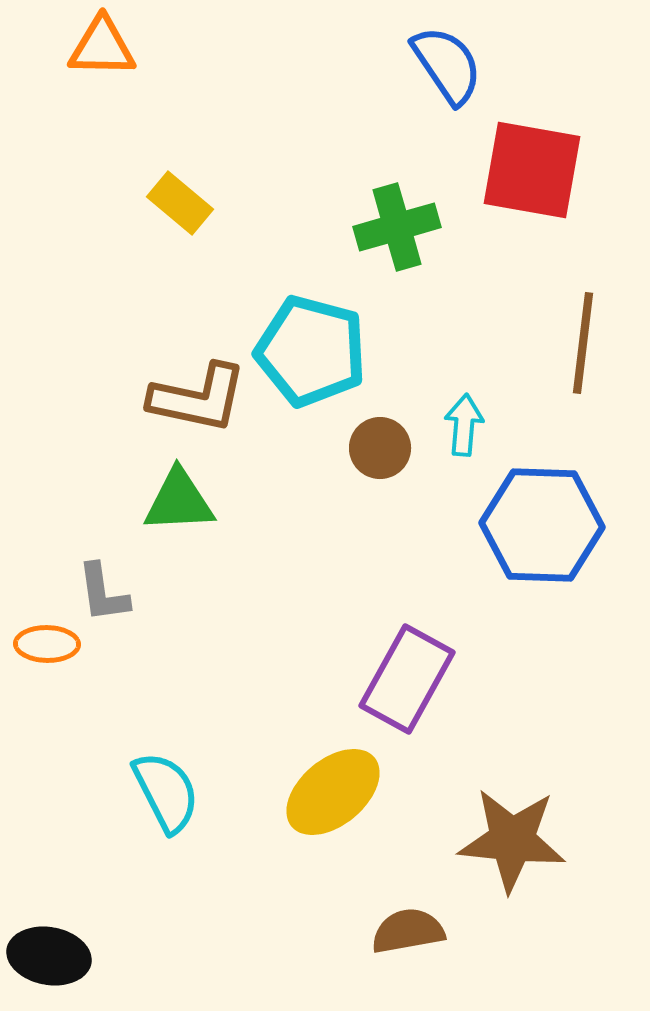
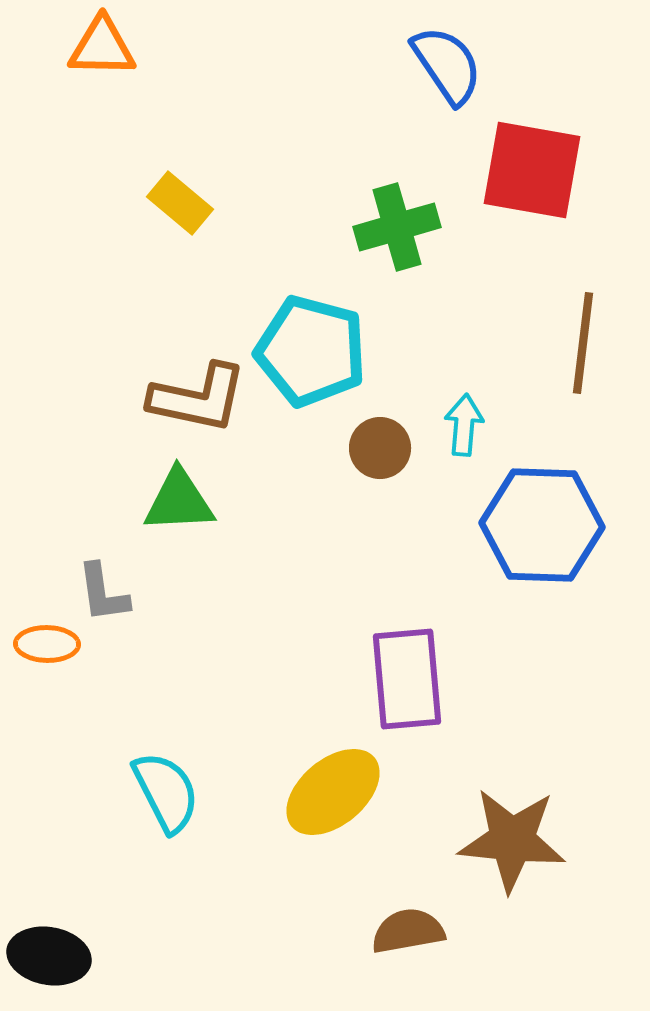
purple rectangle: rotated 34 degrees counterclockwise
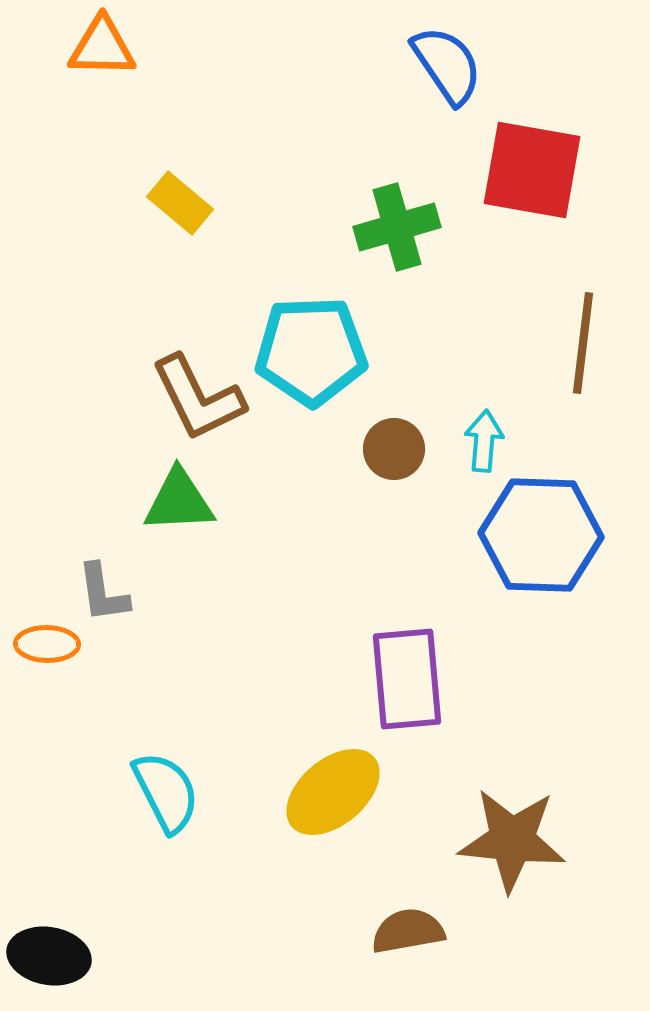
cyan pentagon: rotated 17 degrees counterclockwise
brown L-shape: rotated 52 degrees clockwise
cyan arrow: moved 20 px right, 16 px down
brown circle: moved 14 px right, 1 px down
blue hexagon: moved 1 px left, 10 px down
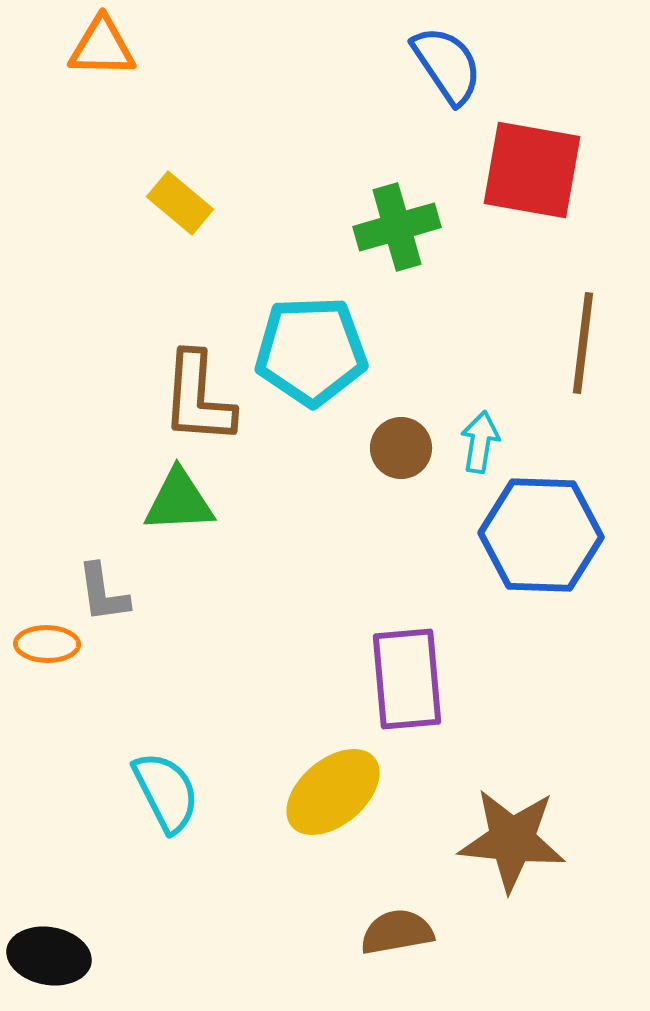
brown L-shape: rotated 30 degrees clockwise
cyan arrow: moved 4 px left, 1 px down; rotated 4 degrees clockwise
brown circle: moved 7 px right, 1 px up
brown semicircle: moved 11 px left, 1 px down
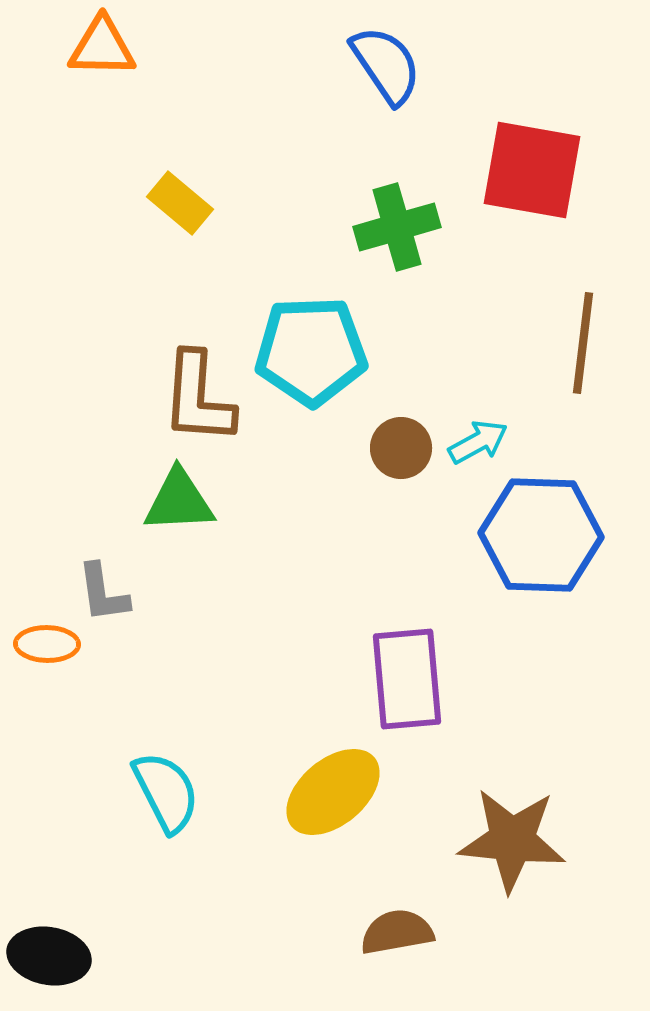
blue semicircle: moved 61 px left
cyan arrow: moved 2 px left; rotated 52 degrees clockwise
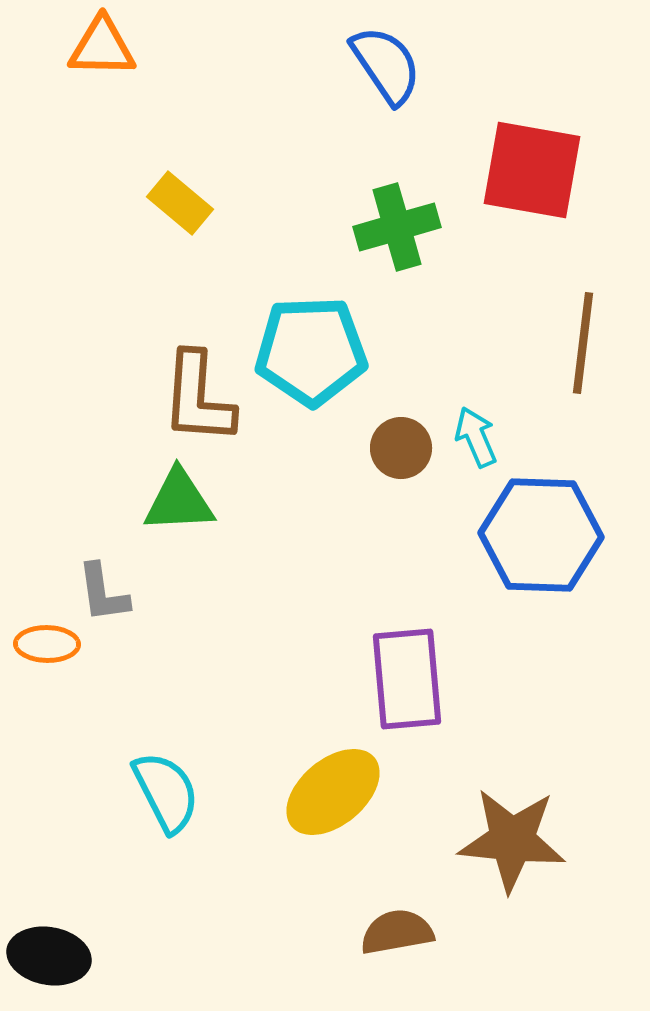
cyan arrow: moved 2 px left, 5 px up; rotated 84 degrees counterclockwise
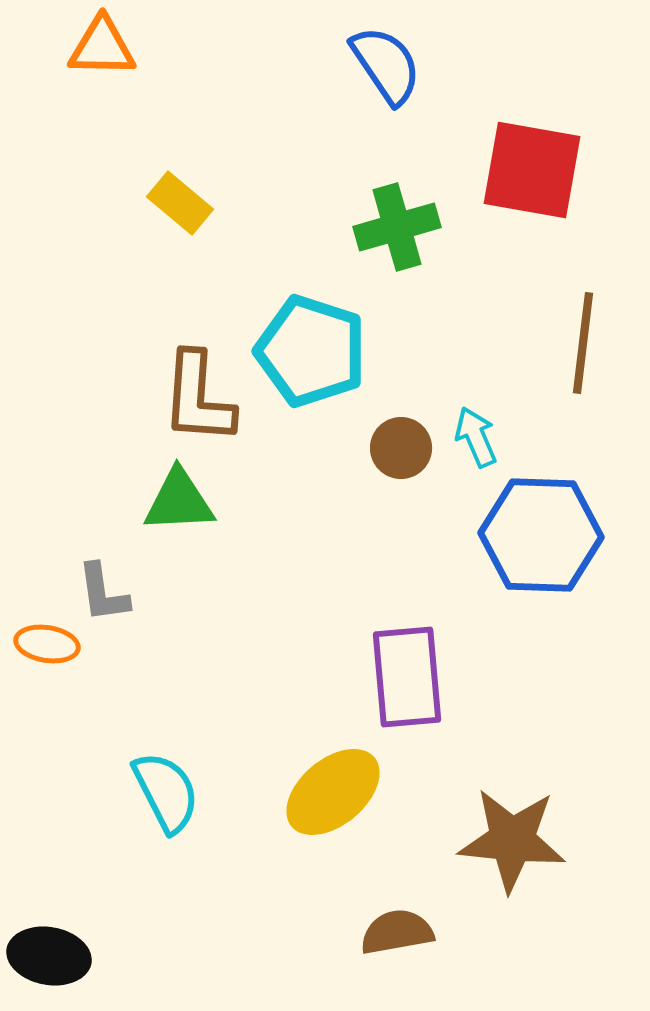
cyan pentagon: rotated 20 degrees clockwise
orange ellipse: rotated 8 degrees clockwise
purple rectangle: moved 2 px up
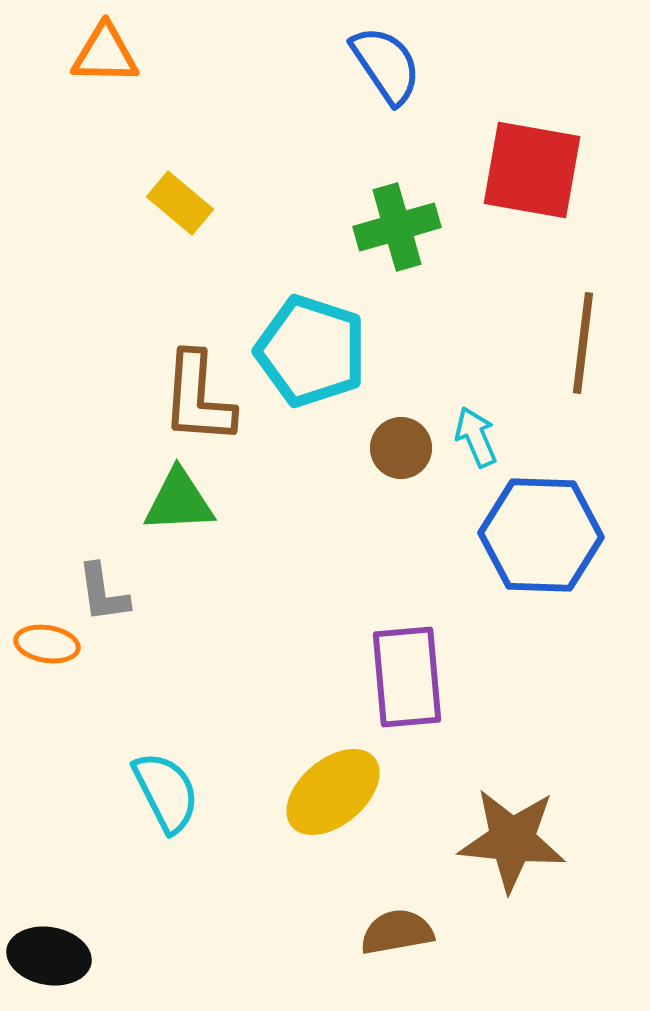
orange triangle: moved 3 px right, 7 px down
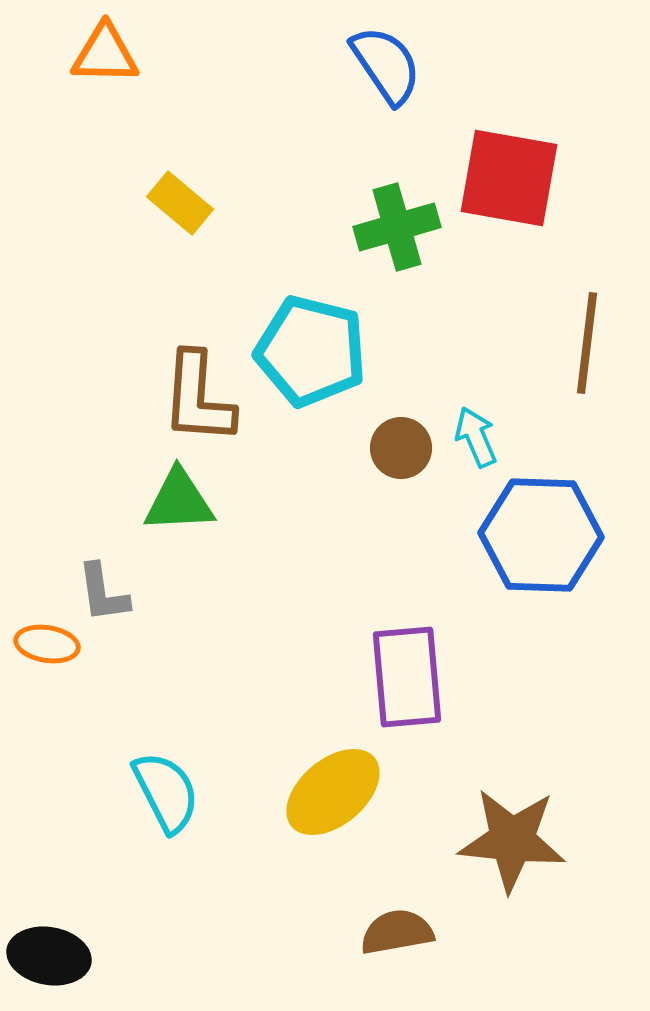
red square: moved 23 px left, 8 px down
brown line: moved 4 px right
cyan pentagon: rotated 4 degrees counterclockwise
